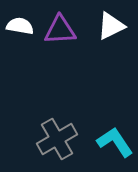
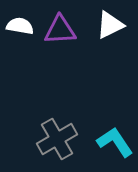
white triangle: moved 1 px left, 1 px up
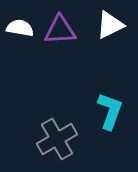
white semicircle: moved 2 px down
cyan L-shape: moved 5 px left, 31 px up; rotated 54 degrees clockwise
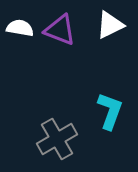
purple triangle: rotated 24 degrees clockwise
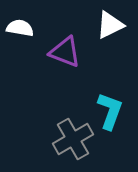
purple triangle: moved 5 px right, 22 px down
gray cross: moved 16 px right
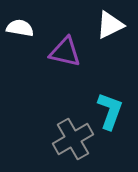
purple triangle: rotated 8 degrees counterclockwise
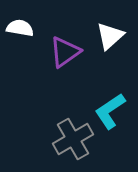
white triangle: moved 11 px down; rotated 16 degrees counterclockwise
purple triangle: rotated 48 degrees counterclockwise
cyan L-shape: rotated 144 degrees counterclockwise
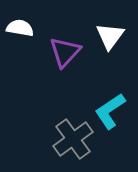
white triangle: rotated 12 degrees counterclockwise
purple triangle: rotated 12 degrees counterclockwise
gray cross: rotated 6 degrees counterclockwise
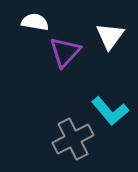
white semicircle: moved 15 px right, 6 px up
cyan L-shape: rotated 96 degrees counterclockwise
gray cross: rotated 9 degrees clockwise
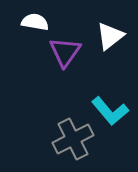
white triangle: rotated 16 degrees clockwise
purple triangle: rotated 8 degrees counterclockwise
